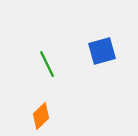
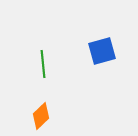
green line: moved 4 px left; rotated 20 degrees clockwise
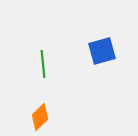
orange diamond: moved 1 px left, 1 px down
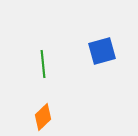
orange diamond: moved 3 px right
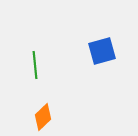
green line: moved 8 px left, 1 px down
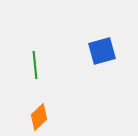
orange diamond: moved 4 px left
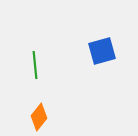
orange diamond: rotated 8 degrees counterclockwise
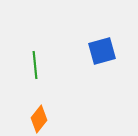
orange diamond: moved 2 px down
